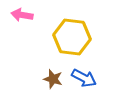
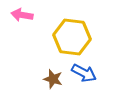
blue arrow: moved 5 px up
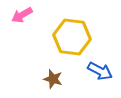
pink arrow: rotated 40 degrees counterclockwise
blue arrow: moved 16 px right, 2 px up
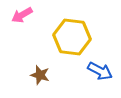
brown star: moved 13 px left, 4 px up
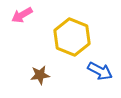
yellow hexagon: rotated 15 degrees clockwise
brown star: rotated 24 degrees counterclockwise
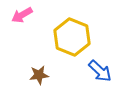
blue arrow: rotated 15 degrees clockwise
brown star: moved 1 px left
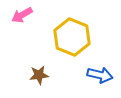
blue arrow: moved 4 px down; rotated 30 degrees counterclockwise
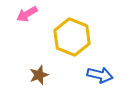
pink arrow: moved 5 px right, 1 px up
brown star: rotated 12 degrees counterclockwise
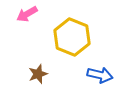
brown star: moved 1 px left, 1 px up
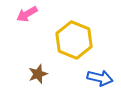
yellow hexagon: moved 2 px right, 3 px down
blue arrow: moved 3 px down
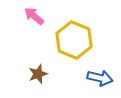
pink arrow: moved 7 px right, 2 px down; rotated 70 degrees clockwise
